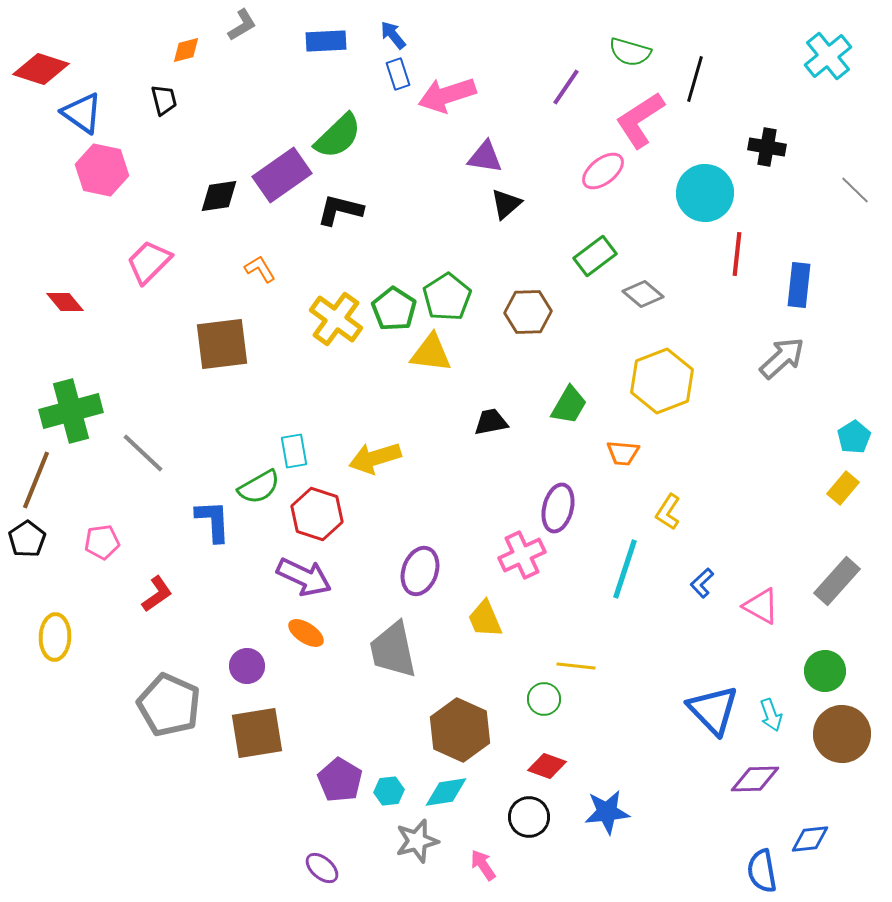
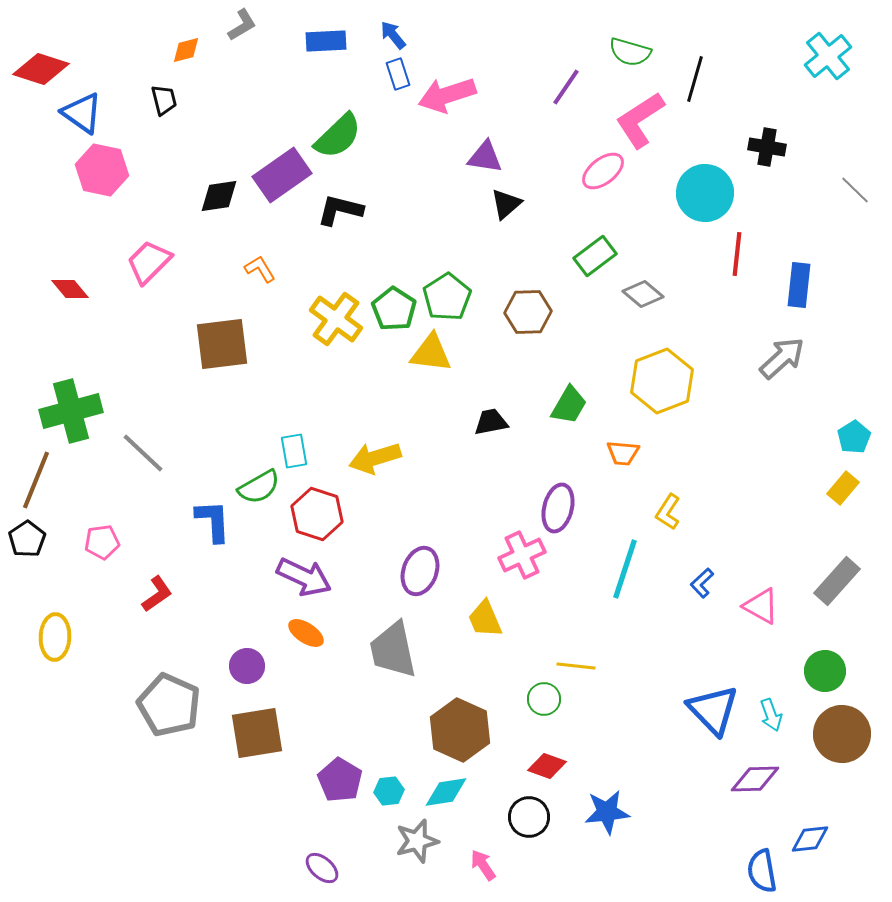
red diamond at (65, 302): moved 5 px right, 13 px up
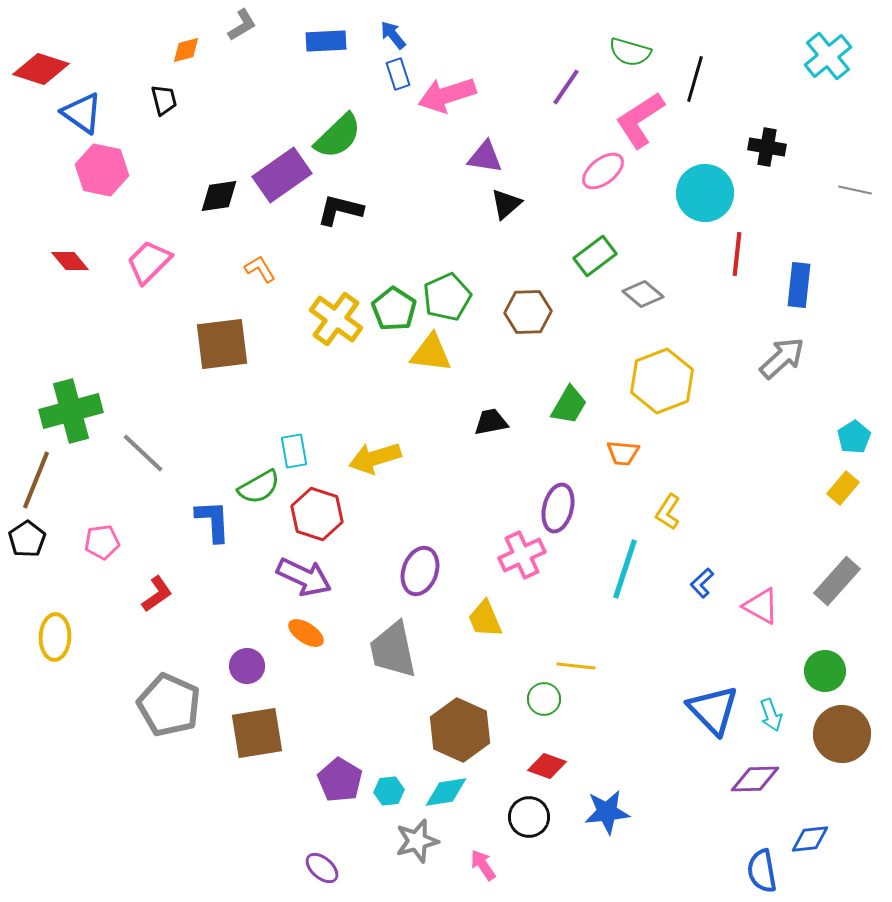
gray line at (855, 190): rotated 32 degrees counterclockwise
red diamond at (70, 289): moved 28 px up
green pentagon at (447, 297): rotated 9 degrees clockwise
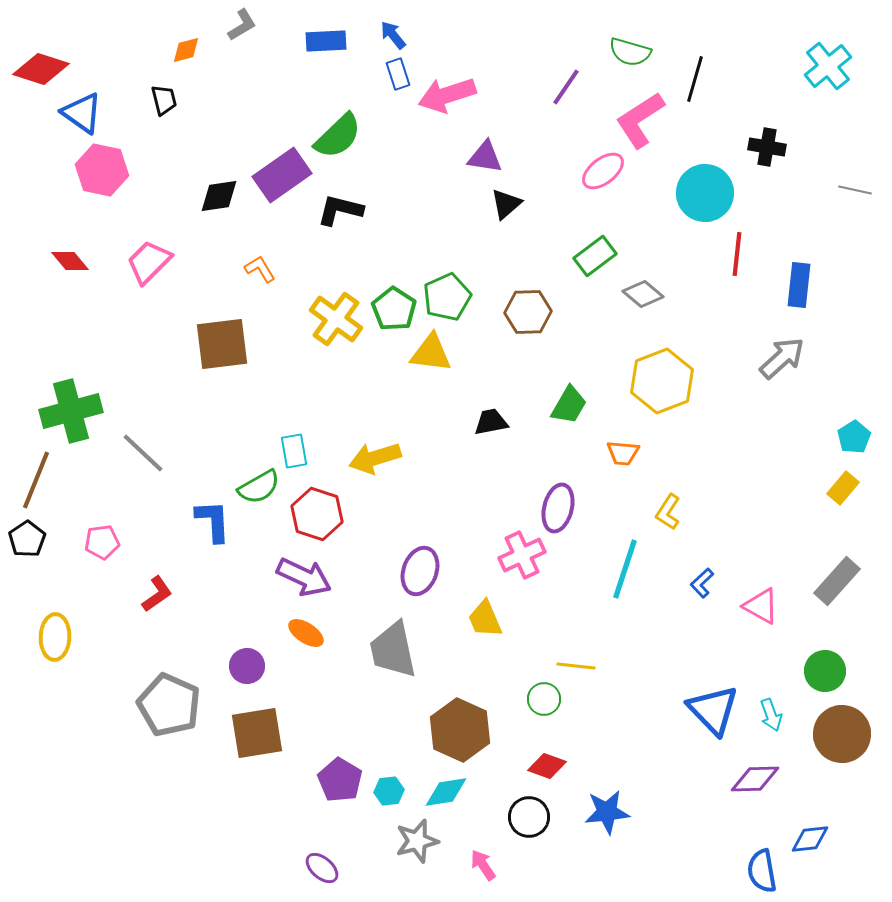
cyan cross at (828, 56): moved 10 px down
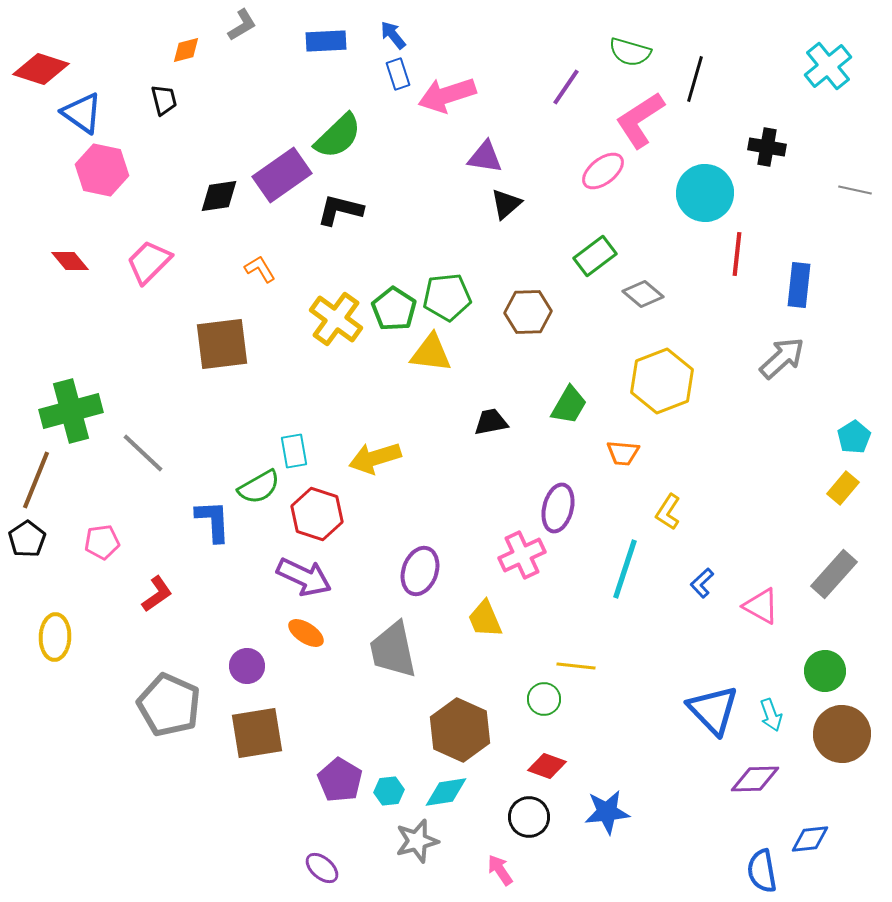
green pentagon at (447, 297): rotated 18 degrees clockwise
gray rectangle at (837, 581): moved 3 px left, 7 px up
pink arrow at (483, 865): moved 17 px right, 5 px down
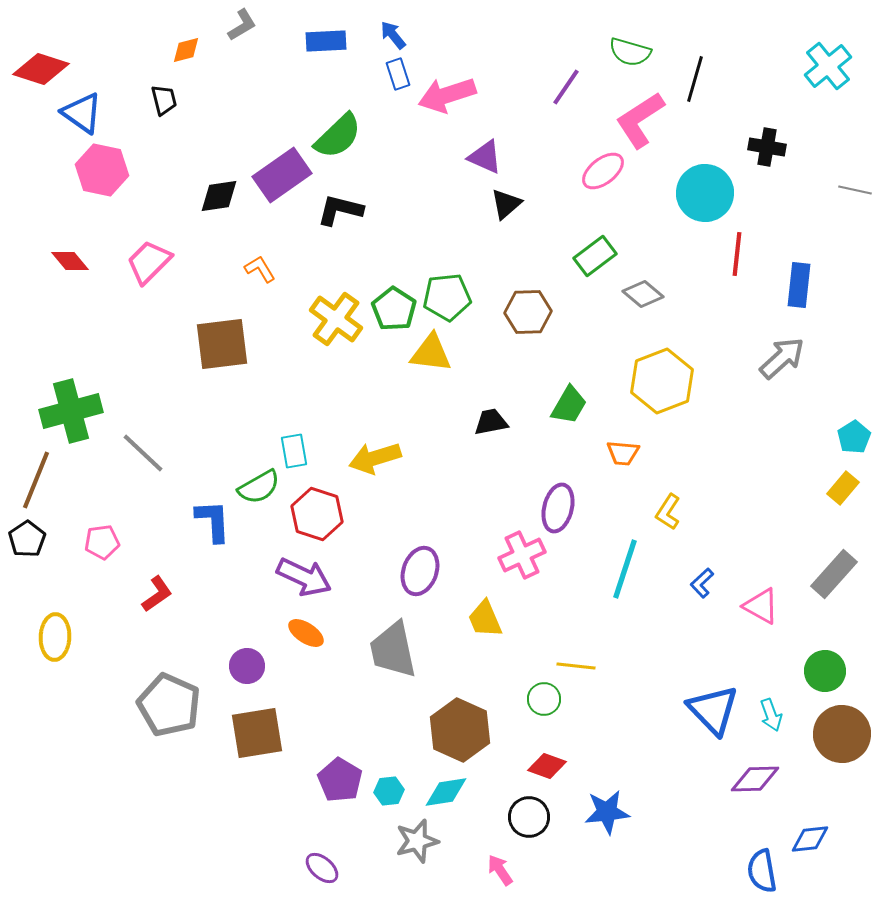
purple triangle at (485, 157): rotated 15 degrees clockwise
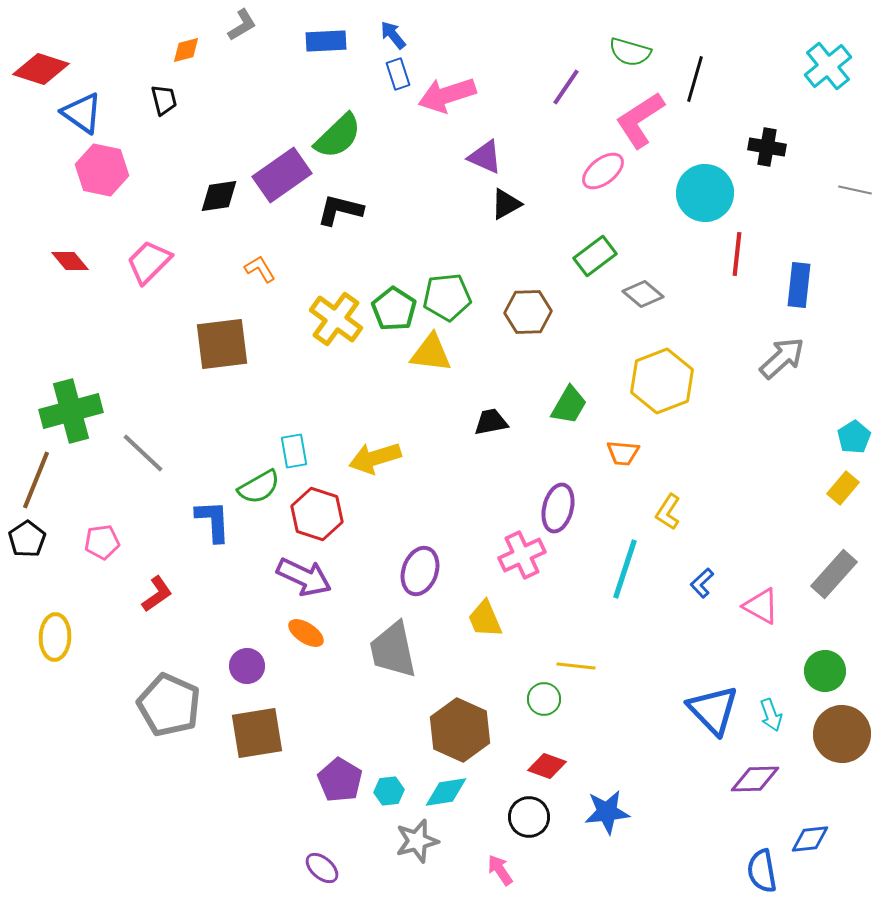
black triangle at (506, 204): rotated 12 degrees clockwise
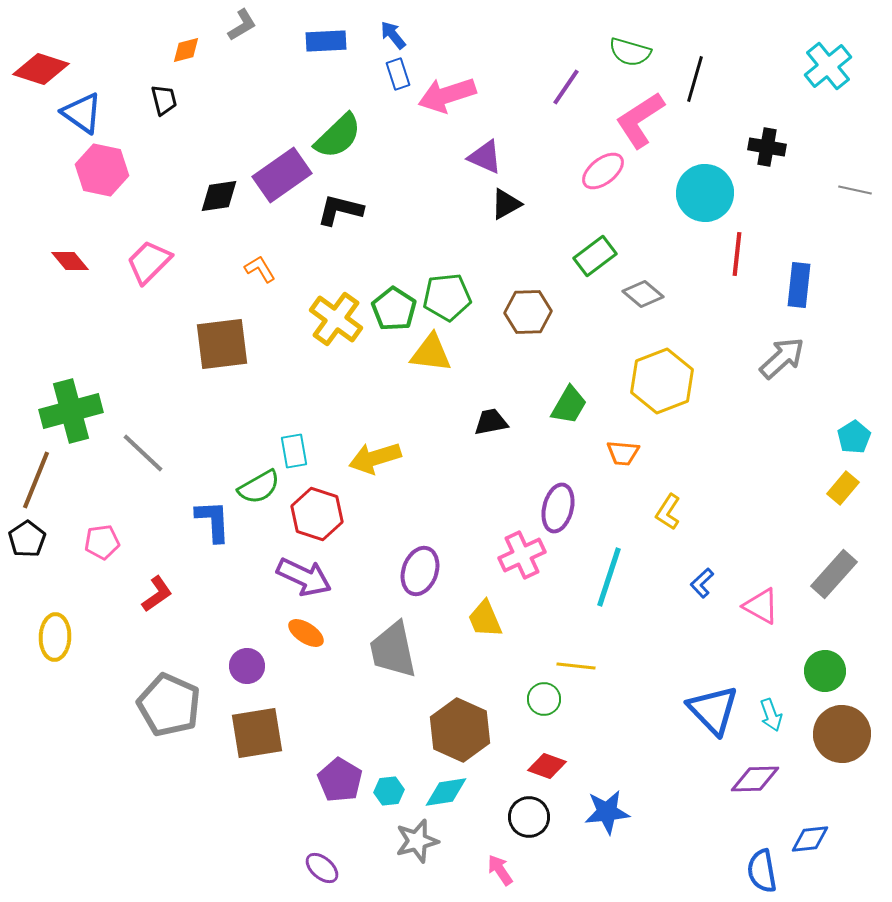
cyan line at (625, 569): moved 16 px left, 8 px down
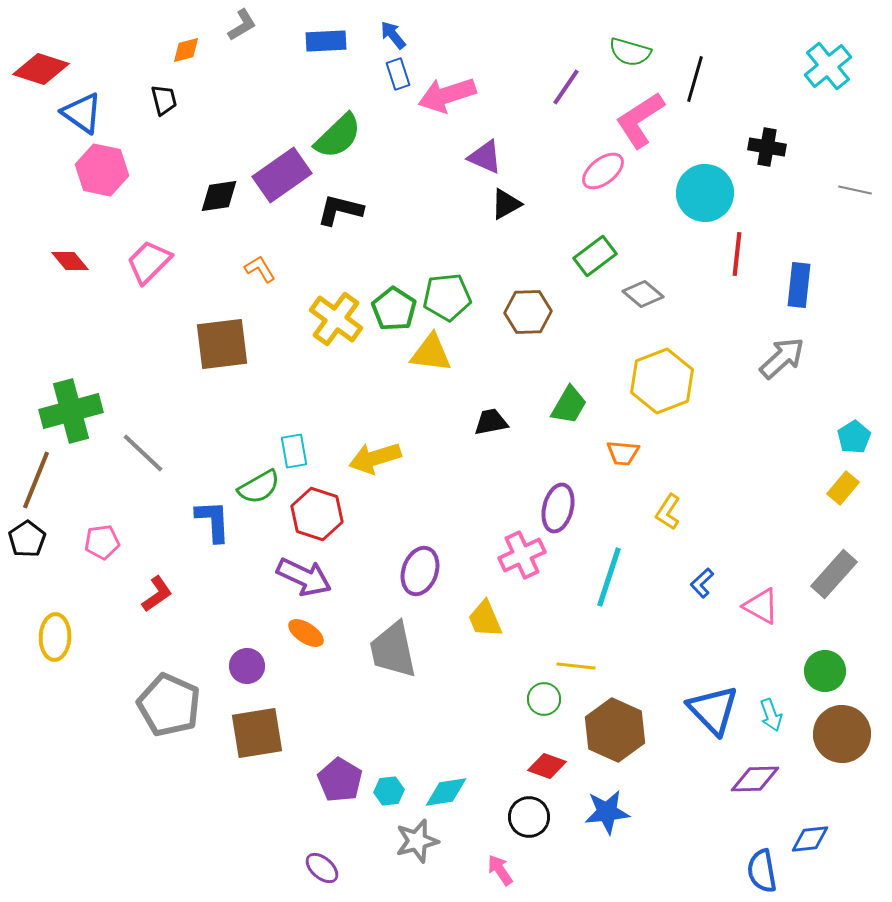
brown hexagon at (460, 730): moved 155 px right
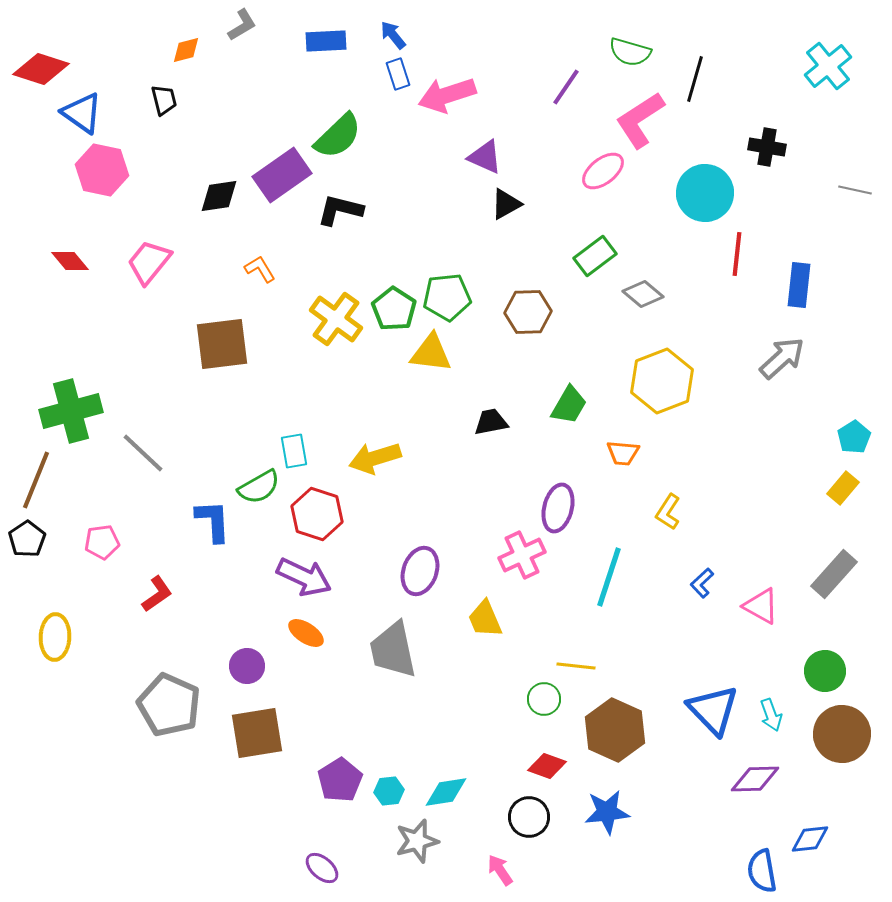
pink trapezoid at (149, 262): rotated 6 degrees counterclockwise
purple pentagon at (340, 780): rotated 9 degrees clockwise
